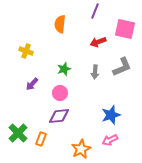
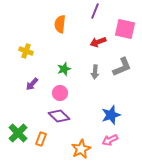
purple diamond: rotated 50 degrees clockwise
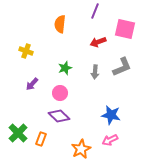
green star: moved 1 px right, 1 px up
blue star: rotated 30 degrees clockwise
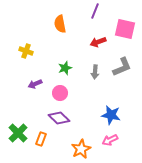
orange semicircle: rotated 18 degrees counterclockwise
purple arrow: moved 3 px right; rotated 24 degrees clockwise
purple diamond: moved 2 px down
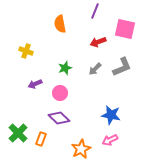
gray arrow: moved 3 px up; rotated 40 degrees clockwise
